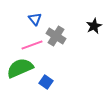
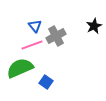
blue triangle: moved 7 px down
gray cross: rotated 30 degrees clockwise
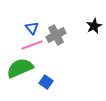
blue triangle: moved 3 px left, 2 px down
gray cross: moved 1 px up
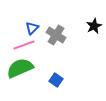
blue triangle: rotated 24 degrees clockwise
gray cross: rotated 30 degrees counterclockwise
pink line: moved 8 px left
blue square: moved 10 px right, 2 px up
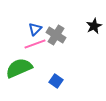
blue triangle: moved 3 px right, 1 px down
pink line: moved 11 px right, 1 px up
green semicircle: moved 1 px left
blue square: moved 1 px down
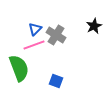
pink line: moved 1 px left, 1 px down
green semicircle: rotated 92 degrees clockwise
blue square: rotated 16 degrees counterclockwise
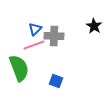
black star: rotated 14 degrees counterclockwise
gray cross: moved 2 px left, 1 px down; rotated 30 degrees counterclockwise
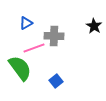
blue triangle: moved 9 px left, 6 px up; rotated 16 degrees clockwise
pink line: moved 3 px down
green semicircle: moved 1 px right; rotated 16 degrees counterclockwise
blue square: rotated 32 degrees clockwise
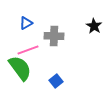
pink line: moved 6 px left, 2 px down
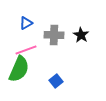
black star: moved 13 px left, 9 px down
gray cross: moved 1 px up
pink line: moved 2 px left
green semicircle: moved 1 px left, 1 px down; rotated 60 degrees clockwise
